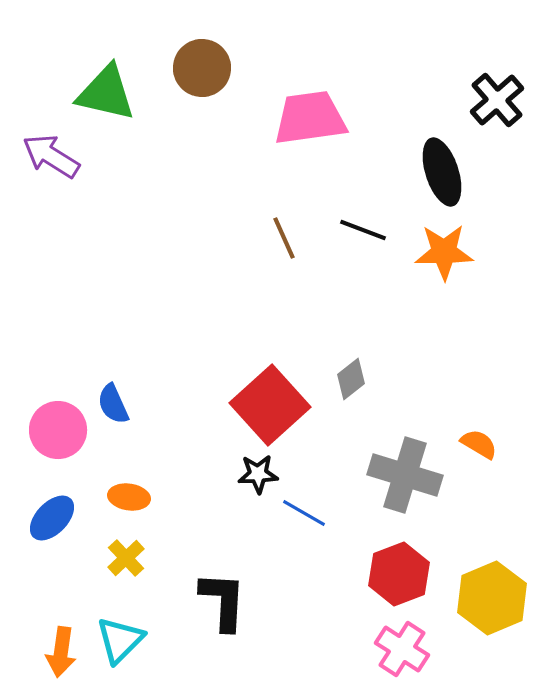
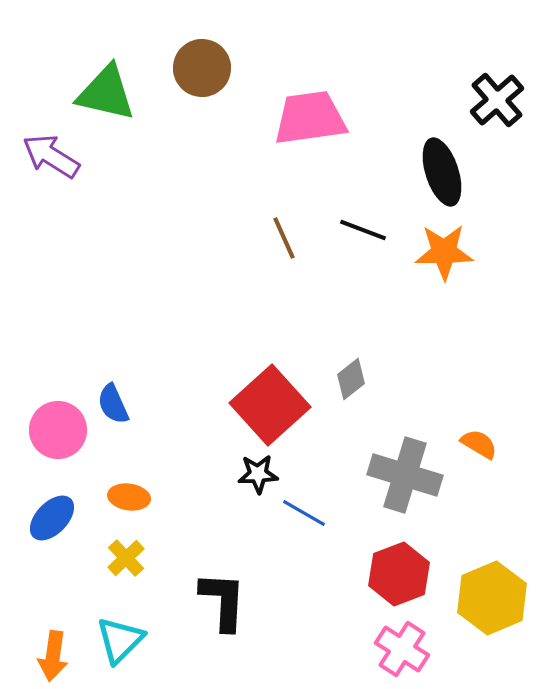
orange arrow: moved 8 px left, 4 px down
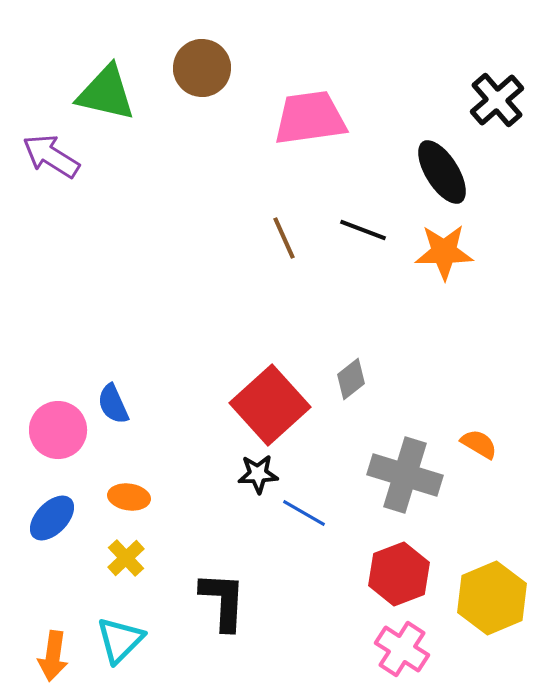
black ellipse: rotated 14 degrees counterclockwise
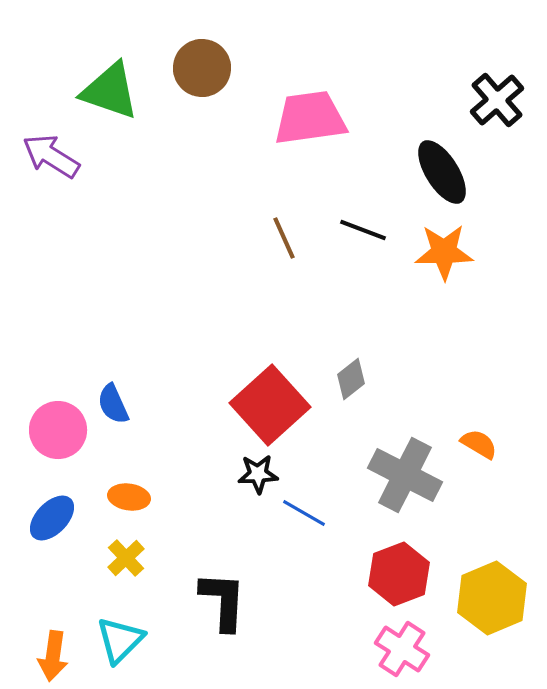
green triangle: moved 4 px right, 2 px up; rotated 6 degrees clockwise
gray cross: rotated 10 degrees clockwise
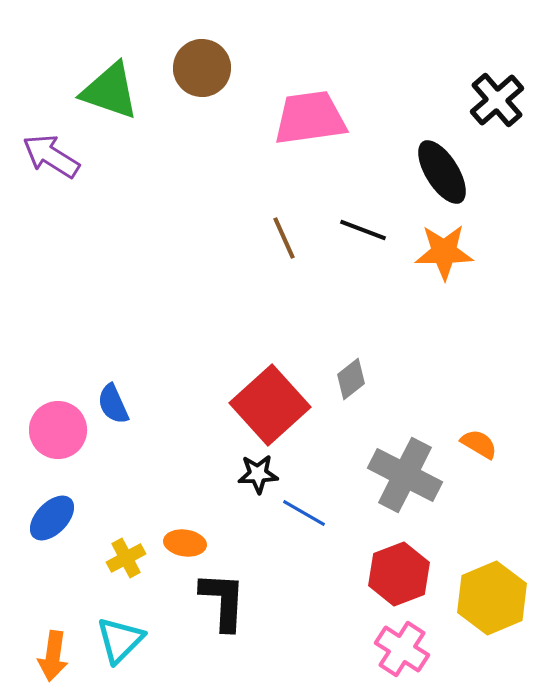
orange ellipse: moved 56 px right, 46 px down
yellow cross: rotated 15 degrees clockwise
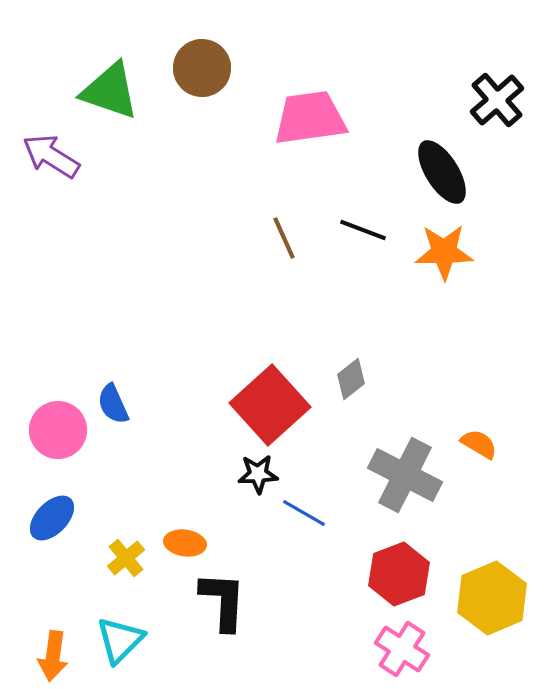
yellow cross: rotated 12 degrees counterclockwise
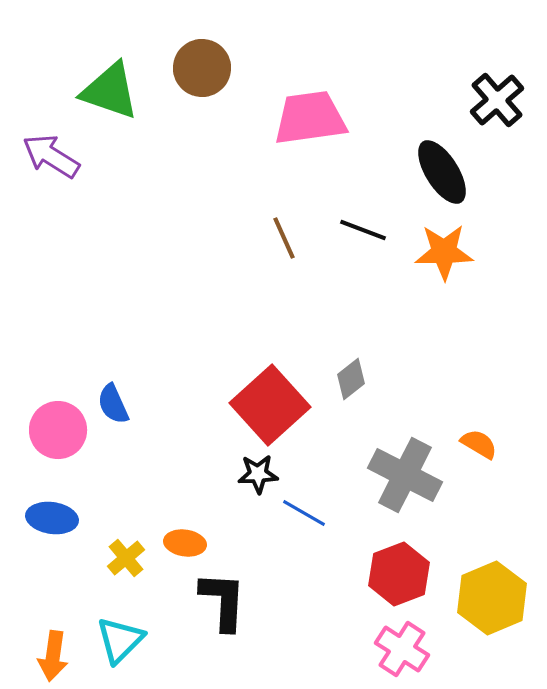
blue ellipse: rotated 54 degrees clockwise
